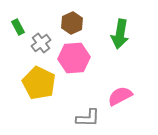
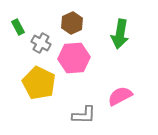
gray cross: rotated 24 degrees counterclockwise
gray L-shape: moved 4 px left, 3 px up
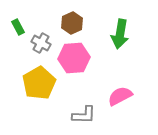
yellow pentagon: rotated 16 degrees clockwise
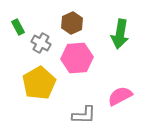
pink hexagon: moved 3 px right
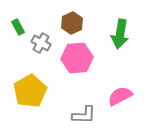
yellow pentagon: moved 9 px left, 8 px down
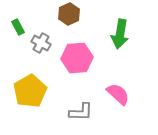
brown hexagon: moved 3 px left, 9 px up
pink semicircle: moved 2 px left, 2 px up; rotated 70 degrees clockwise
gray L-shape: moved 3 px left, 3 px up
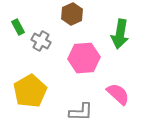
brown hexagon: moved 3 px right
gray cross: moved 2 px up
pink hexagon: moved 7 px right
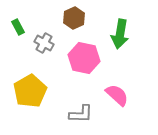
brown hexagon: moved 2 px right, 4 px down
gray cross: moved 3 px right, 2 px down
pink hexagon: rotated 16 degrees clockwise
pink semicircle: moved 1 px left, 1 px down
gray L-shape: moved 2 px down
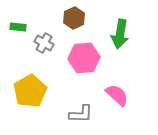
green rectangle: rotated 56 degrees counterclockwise
pink hexagon: rotated 16 degrees counterclockwise
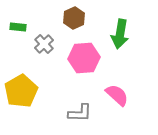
gray cross: moved 1 px down; rotated 18 degrees clockwise
yellow pentagon: moved 9 px left
gray L-shape: moved 1 px left, 1 px up
